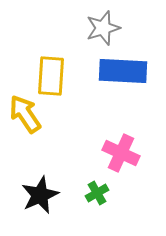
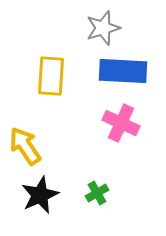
yellow arrow: moved 32 px down
pink cross: moved 30 px up
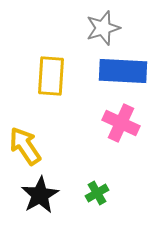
black star: rotated 6 degrees counterclockwise
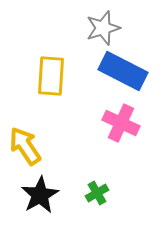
blue rectangle: rotated 24 degrees clockwise
